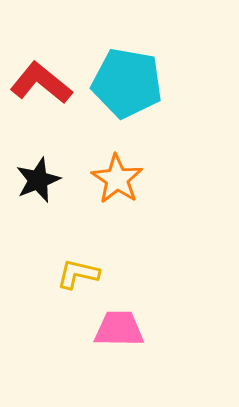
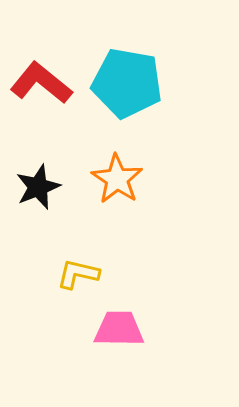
black star: moved 7 px down
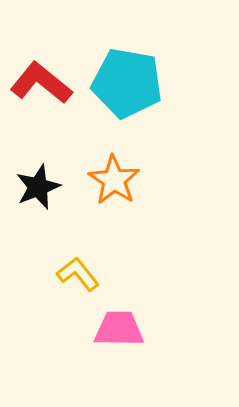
orange star: moved 3 px left, 1 px down
yellow L-shape: rotated 39 degrees clockwise
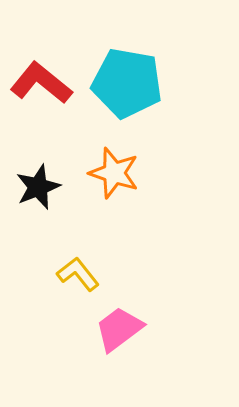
orange star: moved 7 px up; rotated 15 degrees counterclockwise
pink trapezoid: rotated 38 degrees counterclockwise
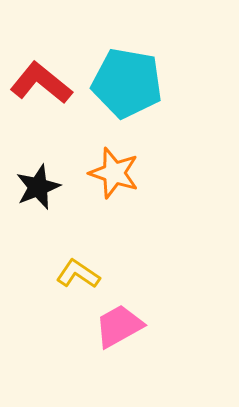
yellow L-shape: rotated 18 degrees counterclockwise
pink trapezoid: moved 3 px up; rotated 8 degrees clockwise
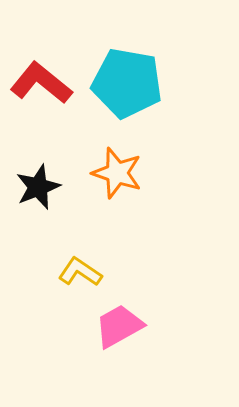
orange star: moved 3 px right
yellow L-shape: moved 2 px right, 2 px up
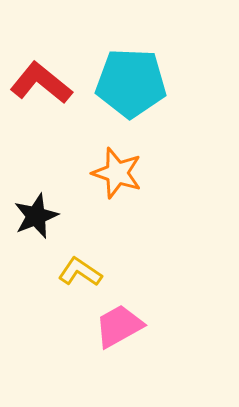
cyan pentagon: moved 4 px right; rotated 8 degrees counterclockwise
black star: moved 2 px left, 29 px down
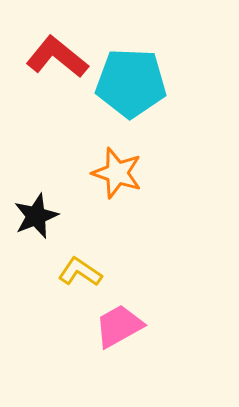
red L-shape: moved 16 px right, 26 px up
